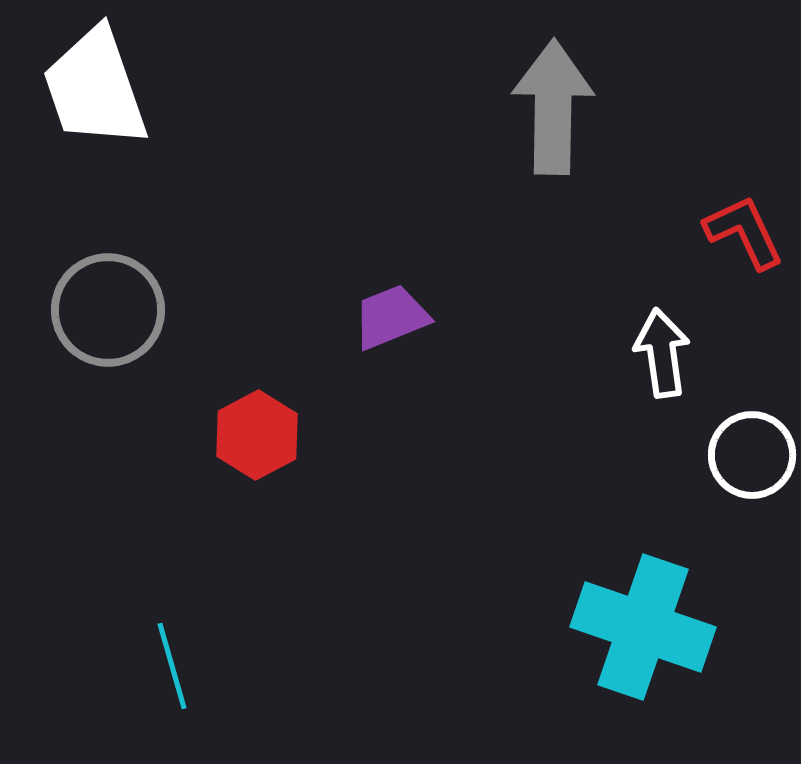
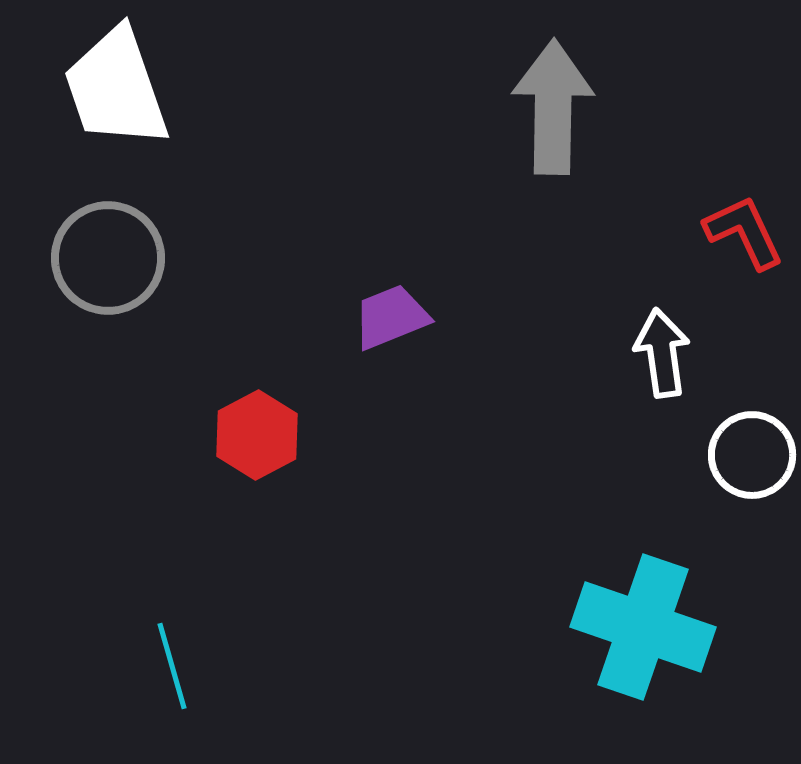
white trapezoid: moved 21 px right
gray circle: moved 52 px up
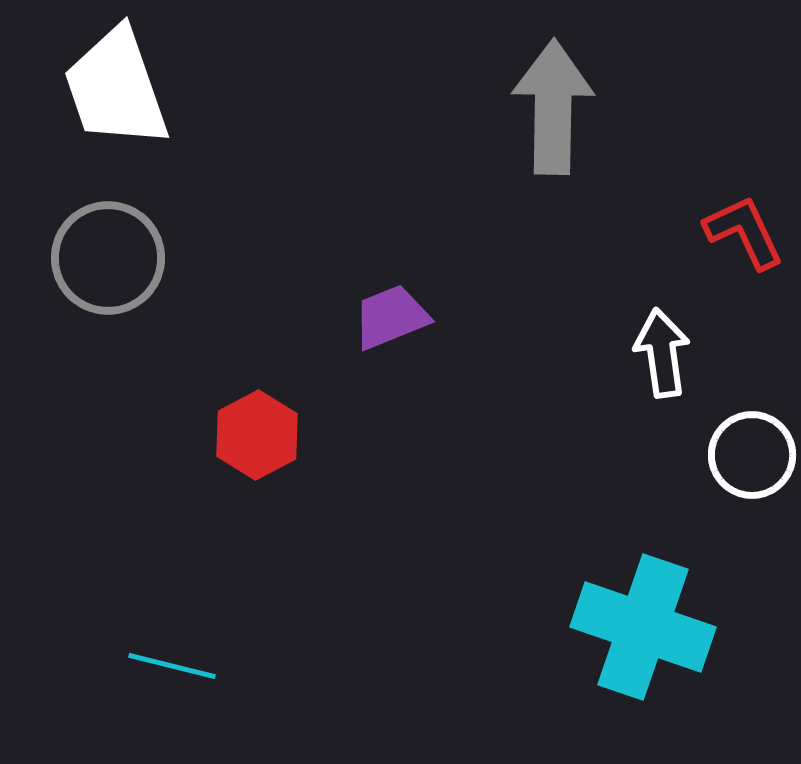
cyan line: rotated 60 degrees counterclockwise
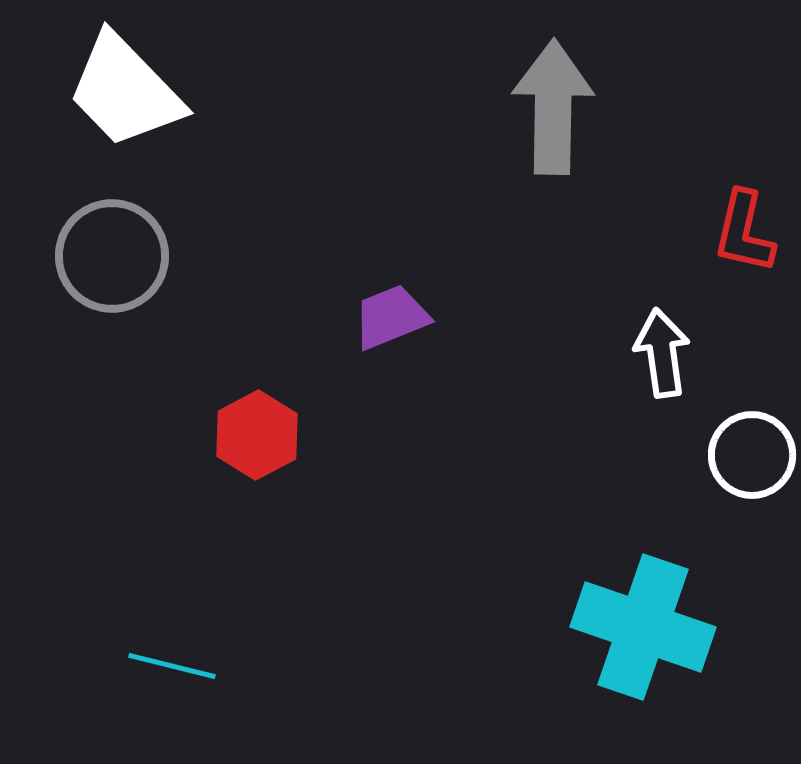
white trapezoid: moved 9 px right, 3 px down; rotated 25 degrees counterclockwise
red L-shape: rotated 142 degrees counterclockwise
gray circle: moved 4 px right, 2 px up
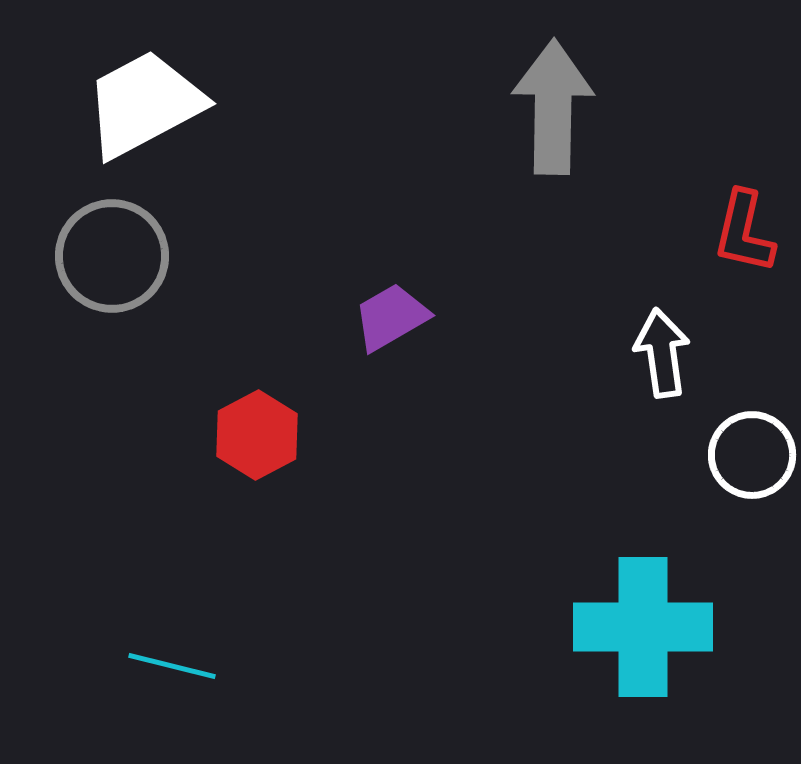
white trapezoid: moved 19 px right, 13 px down; rotated 106 degrees clockwise
purple trapezoid: rotated 8 degrees counterclockwise
cyan cross: rotated 19 degrees counterclockwise
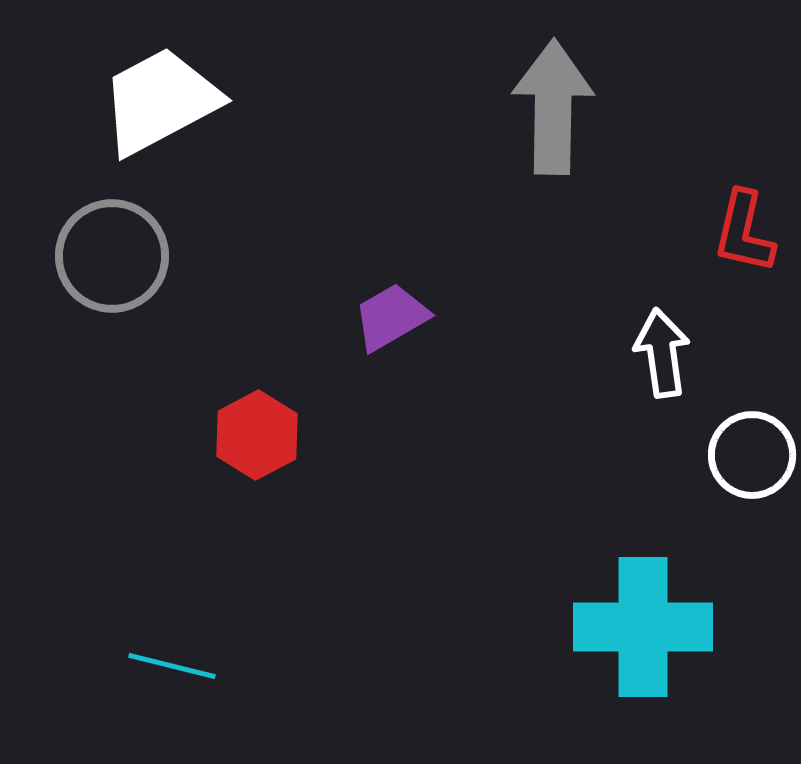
white trapezoid: moved 16 px right, 3 px up
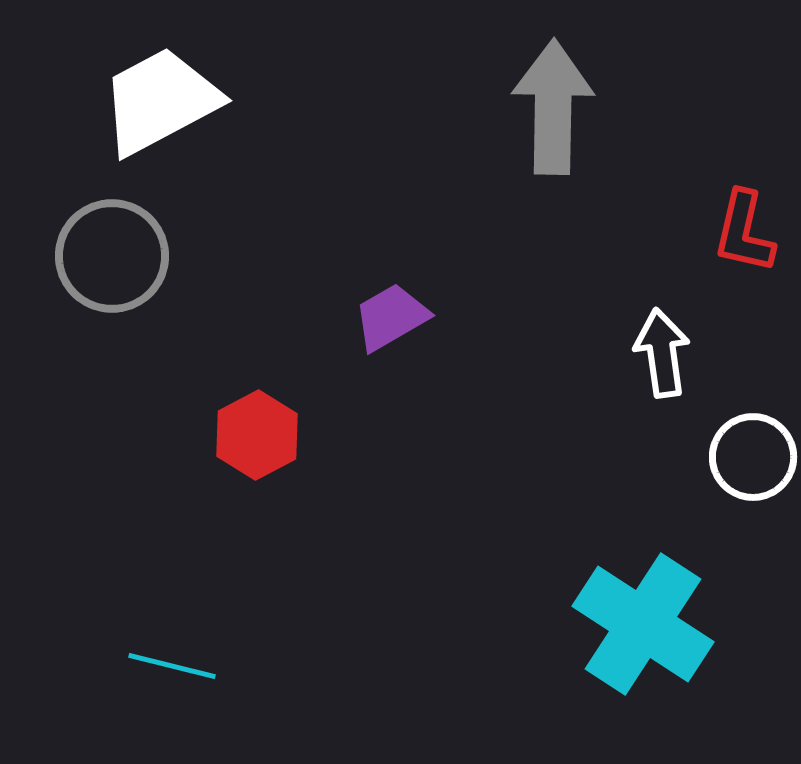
white circle: moved 1 px right, 2 px down
cyan cross: moved 3 px up; rotated 33 degrees clockwise
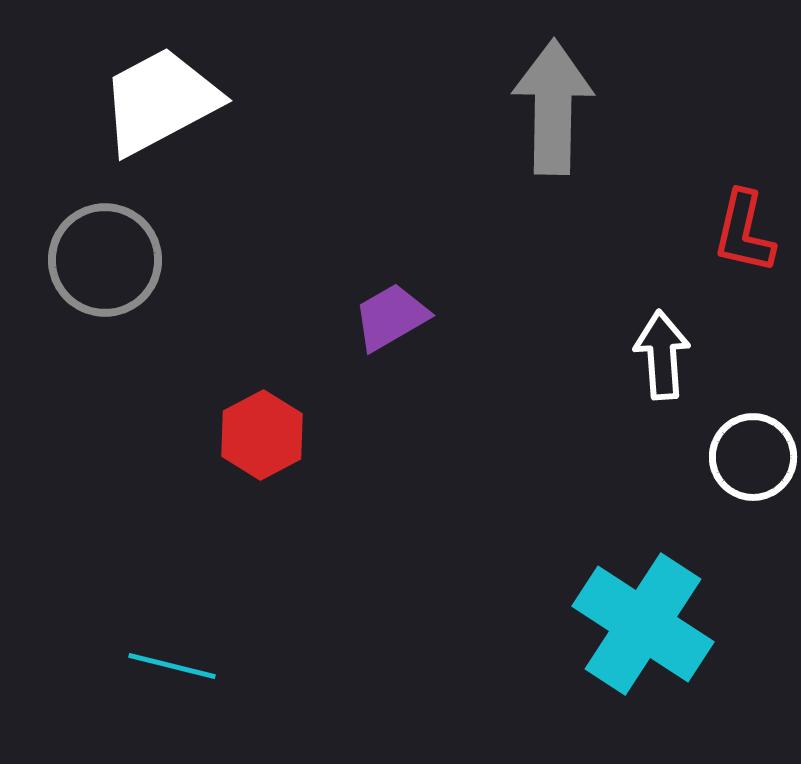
gray circle: moved 7 px left, 4 px down
white arrow: moved 2 px down; rotated 4 degrees clockwise
red hexagon: moved 5 px right
